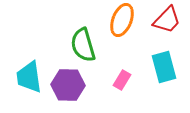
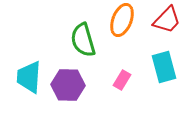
green semicircle: moved 5 px up
cyan trapezoid: rotated 12 degrees clockwise
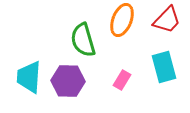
purple hexagon: moved 4 px up
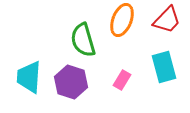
purple hexagon: moved 3 px right, 1 px down; rotated 16 degrees clockwise
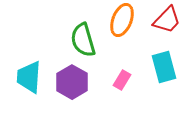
purple hexagon: moved 1 px right; rotated 12 degrees clockwise
